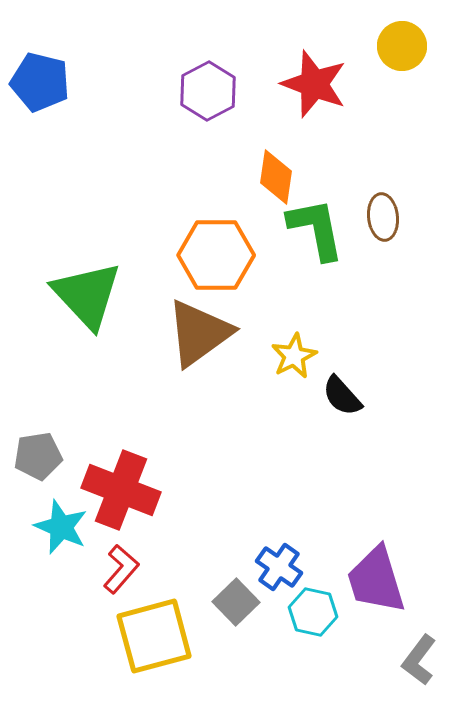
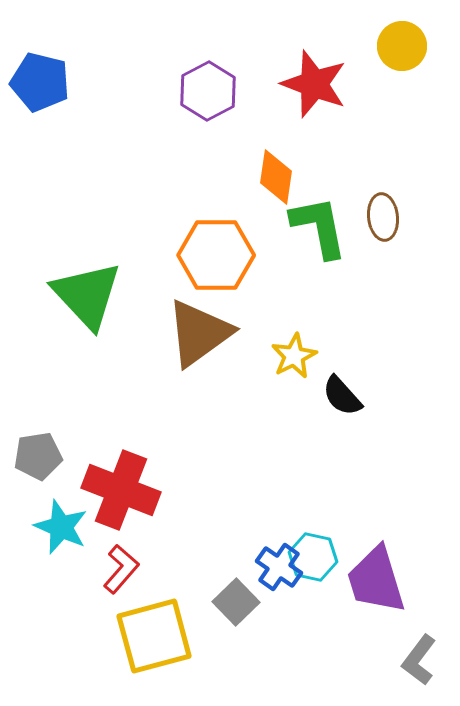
green L-shape: moved 3 px right, 2 px up
cyan hexagon: moved 55 px up
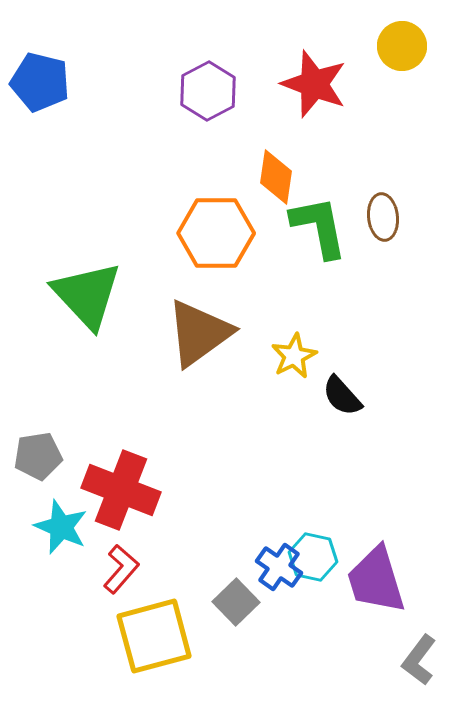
orange hexagon: moved 22 px up
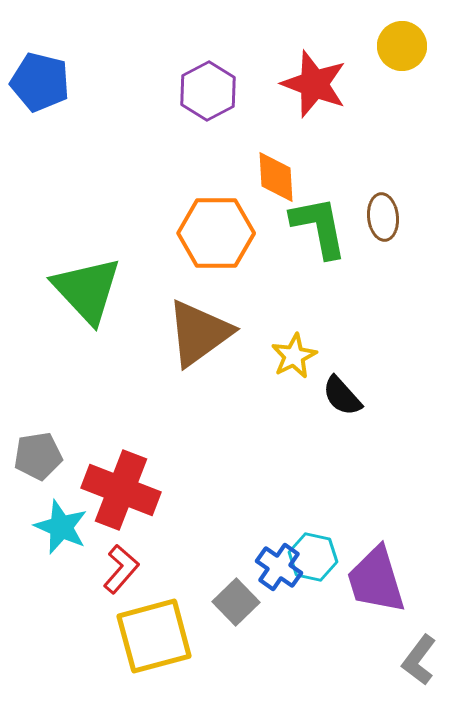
orange diamond: rotated 12 degrees counterclockwise
green triangle: moved 5 px up
